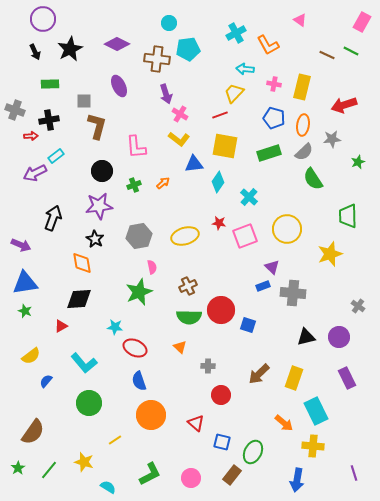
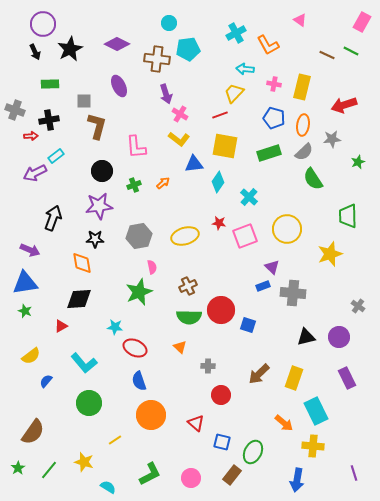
purple circle at (43, 19): moved 5 px down
black star at (95, 239): rotated 30 degrees counterclockwise
purple arrow at (21, 245): moved 9 px right, 5 px down
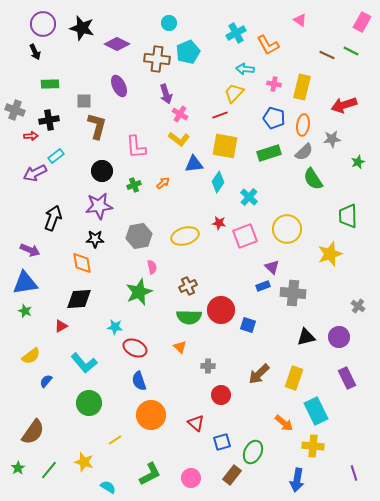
black star at (70, 49): moved 12 px right, 21 px up; rotated 30 degrees counterclockwise
cyan pentagon at (188, 49): moved 3 px down; rotated 15 degrees counterclockwise
blue square at (222, 442): rotated 30 degrees counterclockwise
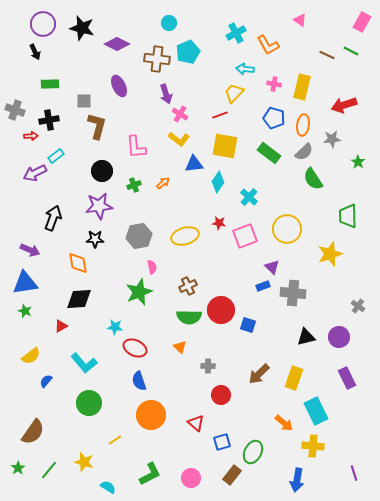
green rectangle at (269, 153): rotated 55 degrees clockwise
green star at (358, 162): rotated 16 degrees counterclockwise
orange diamond at (82, 263): moved 4 px left
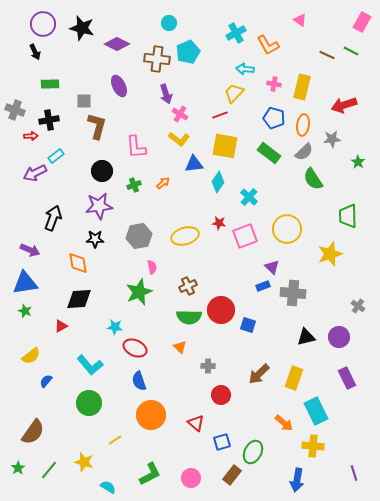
cyan L-shape at (84, 363): moved 6 px right, 2 px down
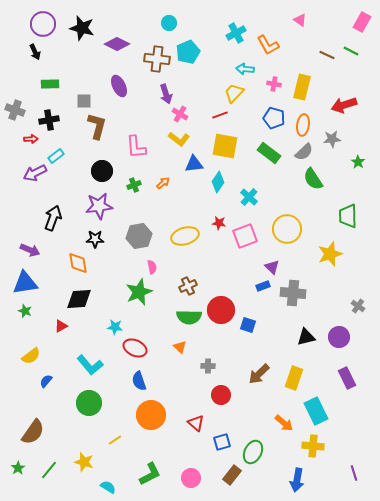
red arrow at (31, 136): moved 3 px down
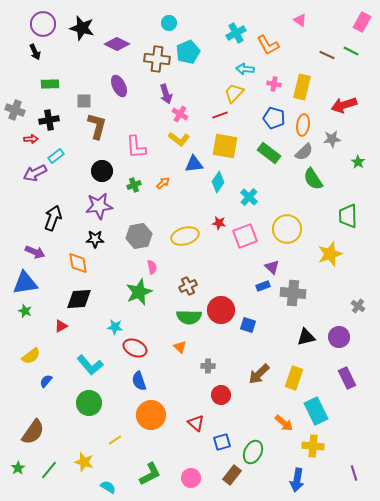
purple arrow at (30, 250): moved 5 px right, 2 px down
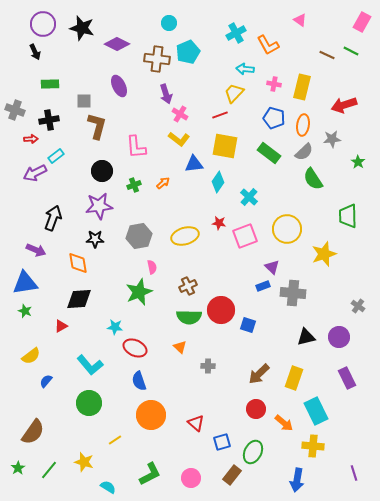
purple arrow at (35, 252): moved 1 px right, 2 px up
yellow star at (330, 254): moved 6 px left
red circle at (221, 395): moved 35 px right, 14 px down
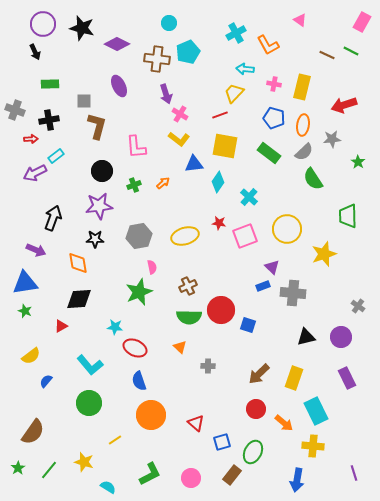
purple circle at (339, 337): moved 2 px right
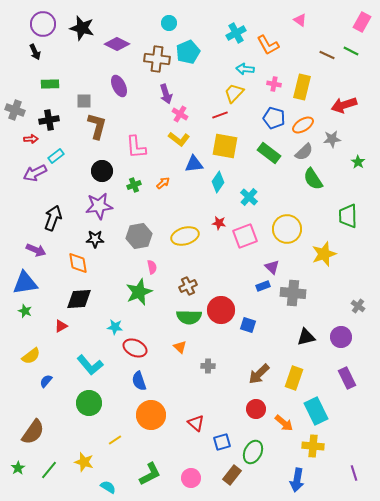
orange ellipse at (303, 125): rotated 50 degrees clockwise
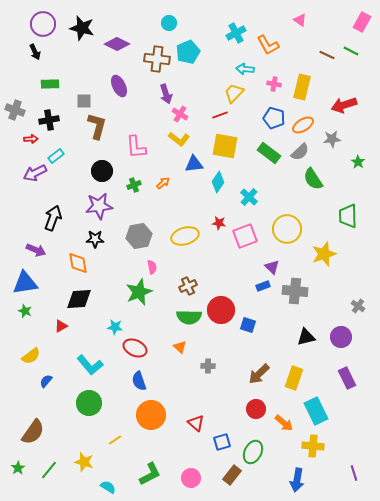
gray semicircle at (304, 152): moved 4 px left
gray cross at (293, 293): moved 2 px right, 2 px up
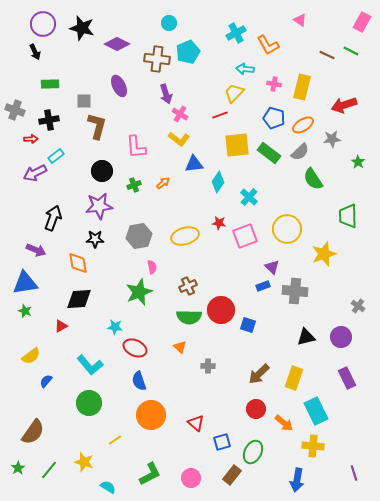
yellow square at (225, 146): moved 12 px right, 1 px up; rotated 16 degrees counterclockwise
